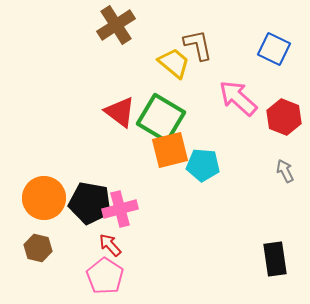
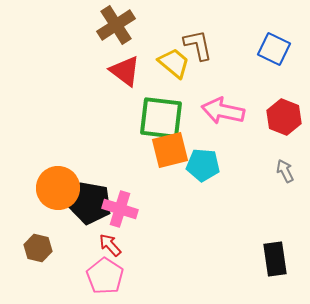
pink arrow: moved 15 px left, 13 px down; rotated 30 degrees counterclockwise
red triangle: moved 5 px right, 41 px up
green square: rotated 24 degrees counterclockwise
orange circle: moved 14 px right, 10 px up
pink cross: rotated 32 degrees clockwise
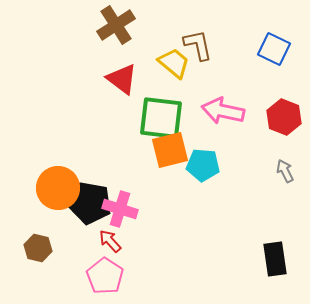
red triangle: moved 3 px left, 8 px down
red arrow: moved 4 px up
